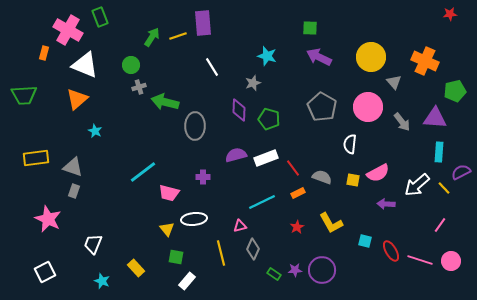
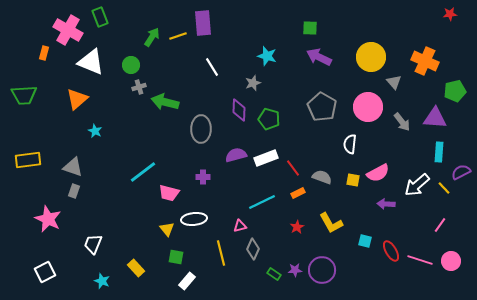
white triangle at (85, 65): moved 6 px right, 3 px up
gray ellipse at (195, 126): moved 6 px right, 3 px down
yellow rectangle at (36, 158): moved 8 px left, 2 px down
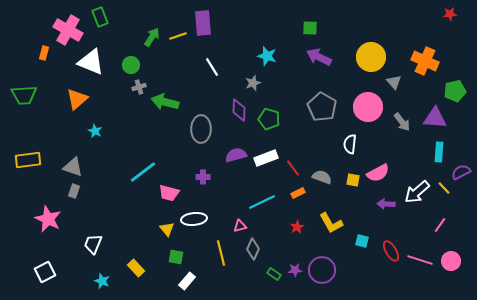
white arrow at (417, 185): moved 7 px down
cyan square at (365, 241): moved 3 px left
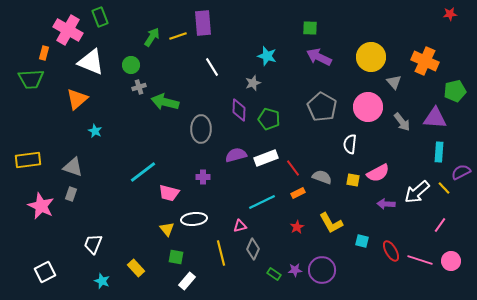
green trapezoid at (24, 95): moved 7 px right, 16 px up
gray rectangle at (74, 191): moved 3 px left, 3 px down
pink star at (48, 219): moved 7 px left, 13 px up
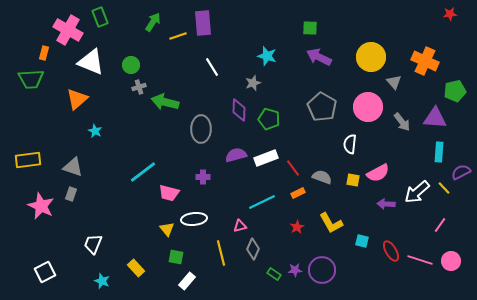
green arrow at (152, 37): moved 1 px right, 15 px up
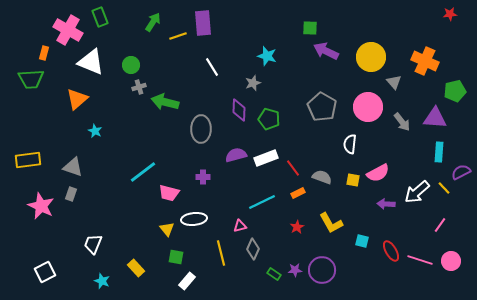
purple arrow at (319, 57): moved 7 px right, 6 px up
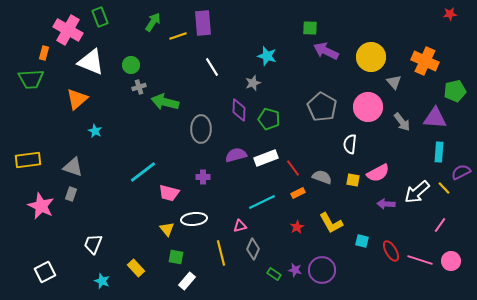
purple star at (295, 270): rotated 16 degrees clockwise
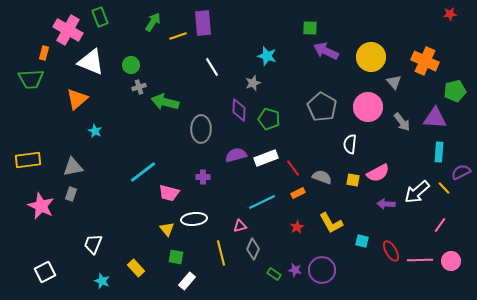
gray triangle at (73, 167): rotated 30 degrees counterclockwise
pink line at (420, 260): rotated 20 degrees counterclockwise
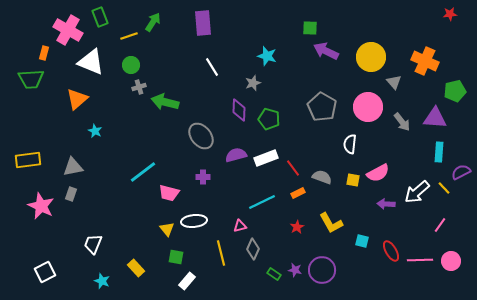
yellow line at (178, 36): moved 49 px left
gray ellipse at (201, 129): moved 7 px down; rotated 40 degrees counterclockwise
white ellipse at (194, 219): moved 2 px down
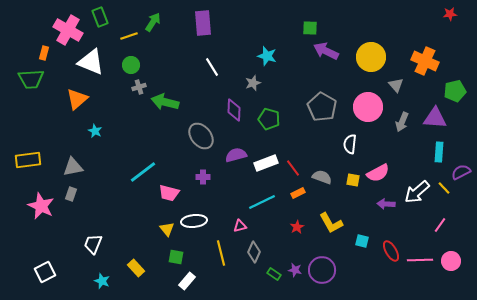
gray triangle at (394, 82): moved 2 px right, 3 px down
purple diamond at (239, 110): moved 5 px left
gray arrow at (402, 122): rotated 60 degrees clockwise
white rectangle at (266, 158): moved 5 px down
gray diamond at (253, 249): moved 1 px right, 3 px down
